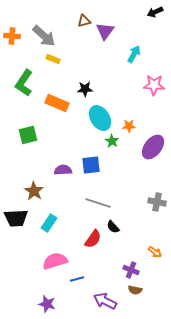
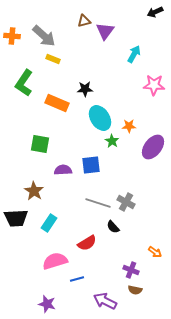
green square: moved 12 px right, 9 px down; rotated 24 degrees clockwise
gray cross: moved 31 px left; rotated 18 degrees clockwise
red semicircle: moved 6 px left, 4 px down; rotated 24 degrees clockwise
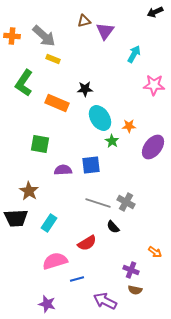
brown star: moved 5 px left
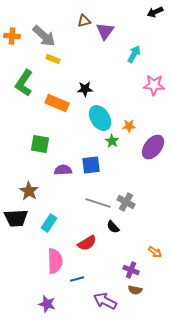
pink semicircle: rotated 105 degrees clockwise
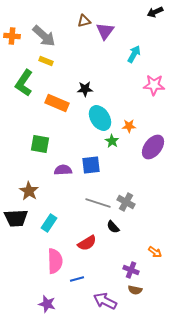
yellow rectangle: moved 7 px left, 2 px down
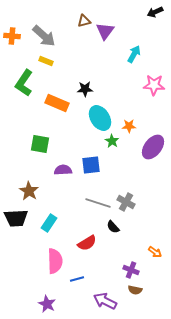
purple star: rotated 12 degrees clockwise
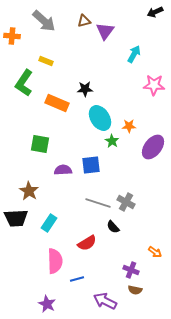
gray arrow: moved 15 px up
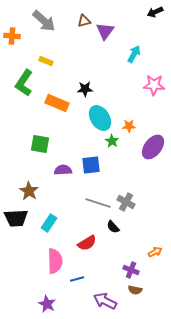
orange arrow: rotated 64 degrees counterclockwise
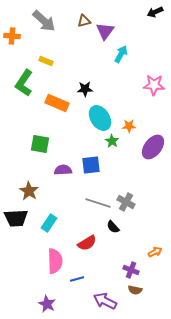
cyan arrow: moved 13 px left
